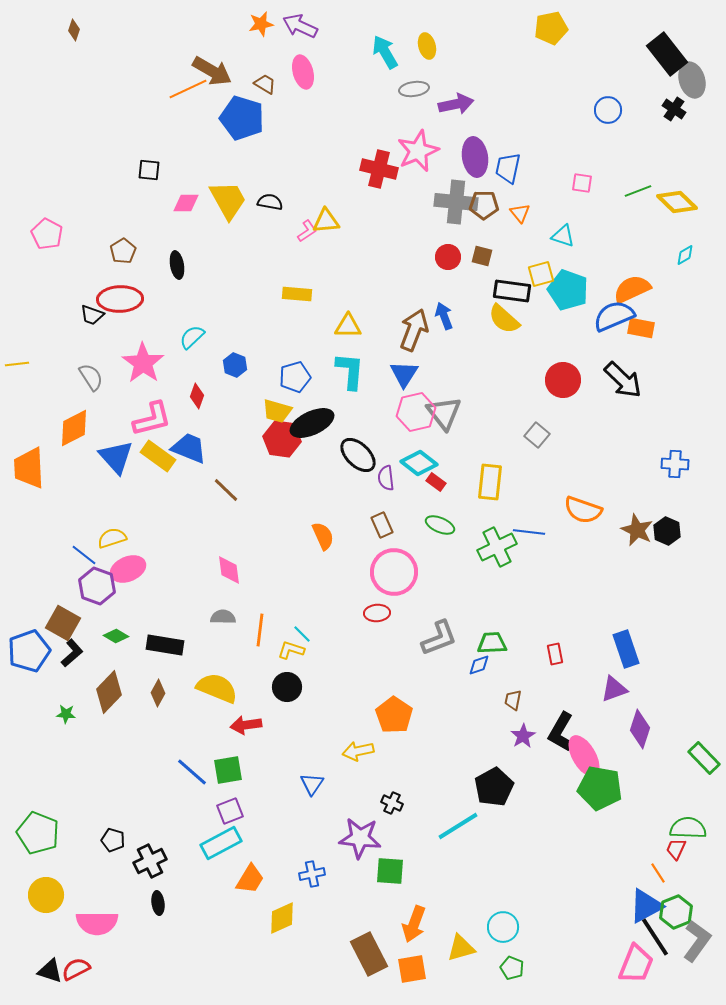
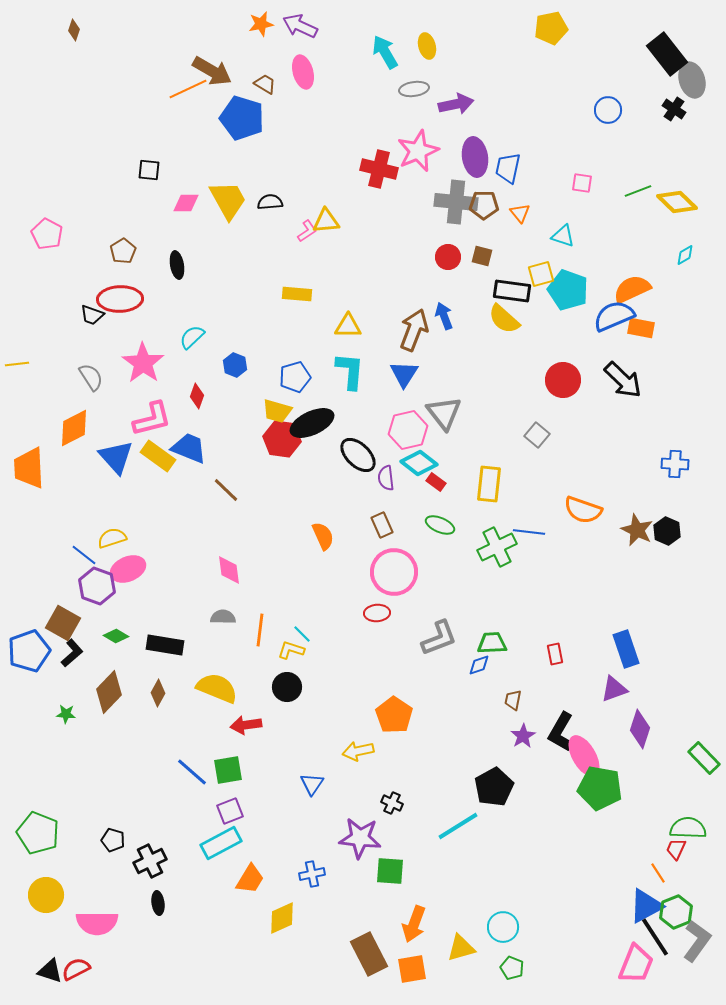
black semicircle at (270, 202): rotated 15 degrees counterclockwise
pink hexagon at (416, 412): moved 8 px left, 18 px down
yellow rectangle at (490, 482): moved 1 px left, 2 px down
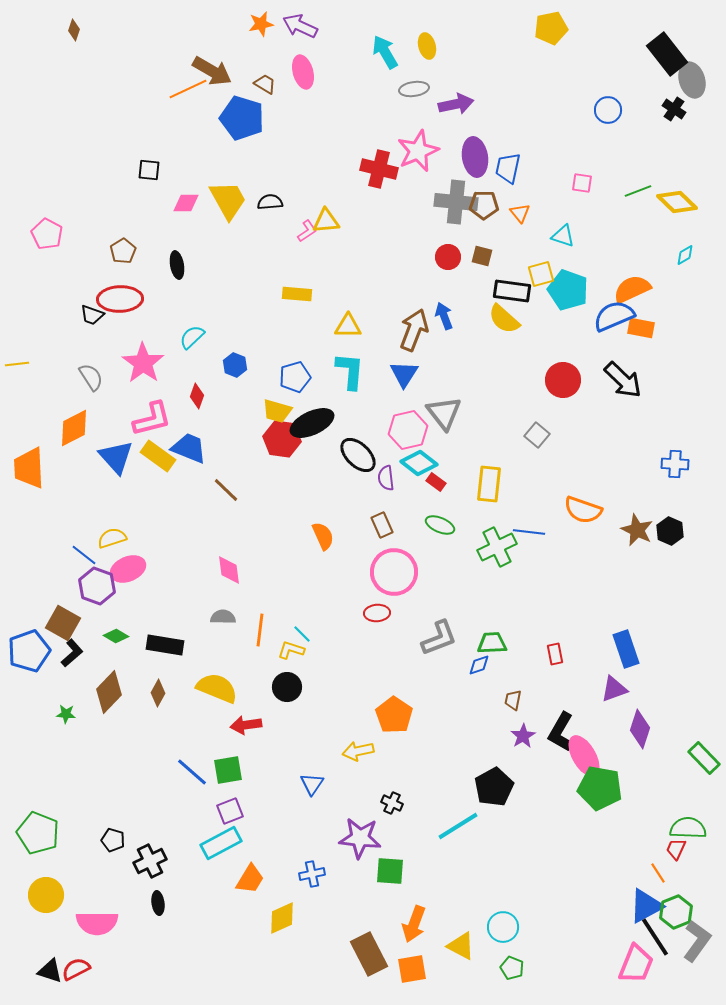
black hexagon at (667, 531): moved 3 px right
yellow triangle at (461, 948): moved 2 px up; rotated 44 degrees clockwise
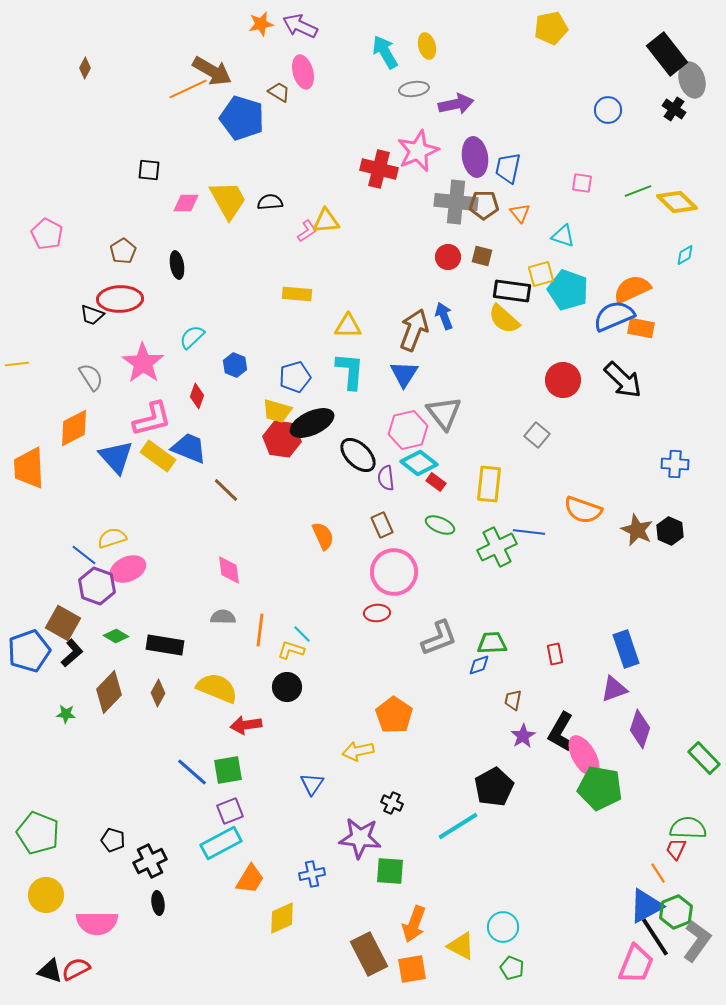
brown diamond at (74, 30): moved 11 px right, 38 px down; rotated 10 degrees clockwise
brown trapezoid at (265, 84): moved 14 px right, 8 px down
